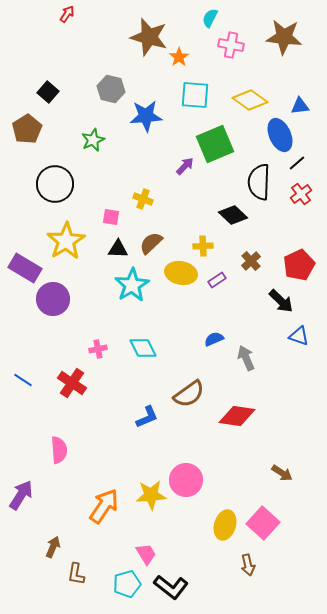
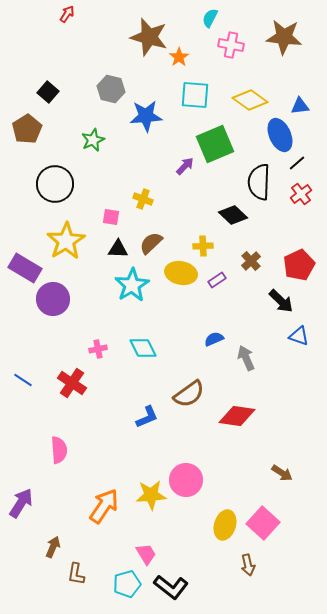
purple arrow at (21, 495): moved 8 px down
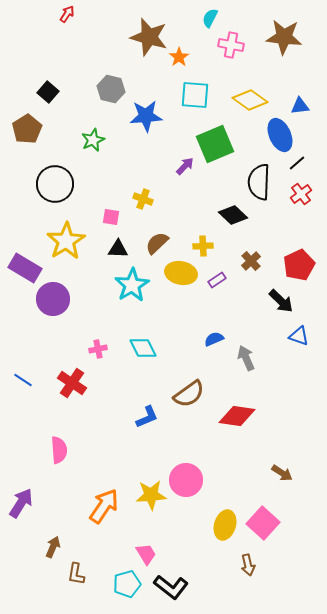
brown semicircle at (151, 243): moved 6 px right
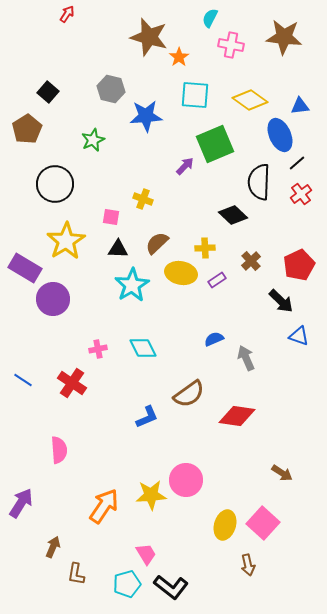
yellow cross at (203, 246): moved 2 px right, 2 px down
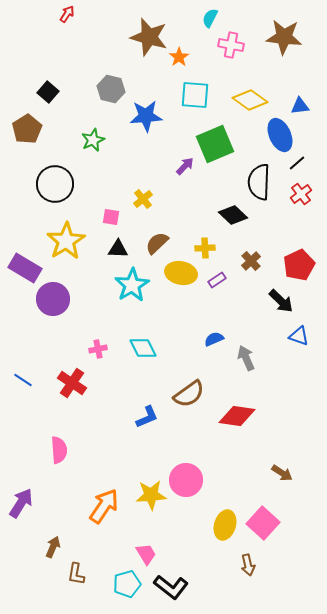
yellow cross at (143, 199): rotated 30 degrees clockwise
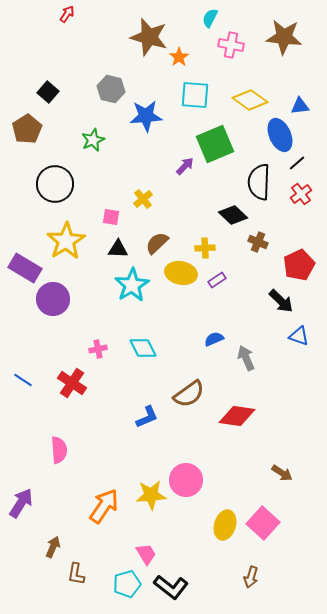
brown cross at (251, 261): moved 7 px right, 19 px up; rotated 24 degrees counterclockwise
brown arrow at (248, 565): moved 3 px right, 12 px down; rotated 30 degrees clockwise
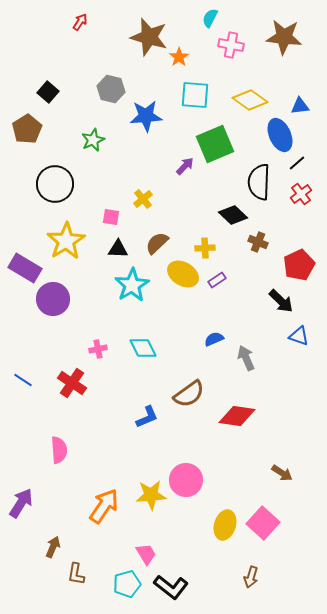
red arrow at (67, 14): moved 13 px right, 8 px down
yellow ellipse at (181, 273): moved 2 px right, 1 px down; rotated 20 degrees clockwise
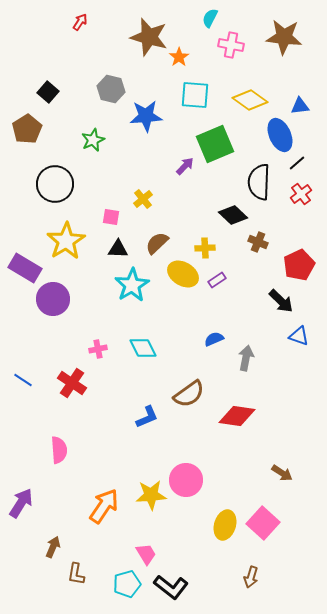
gray arrow at (246, 358): rotated 35 degrees clockwise
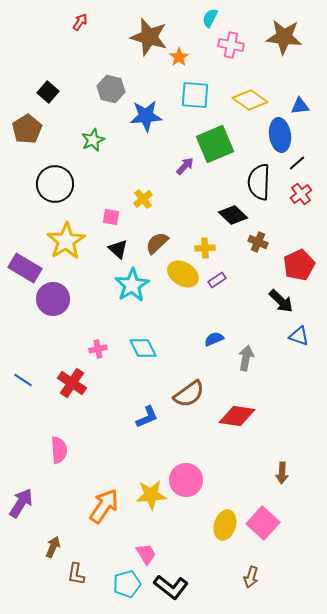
blue ellipse at (280, 135): rotated 16 degrees clockwise
black triangle at (118, 249): rotated 40 degrees clockwise
brown arrow at (282, 473): rotated 60 degrees clockwise
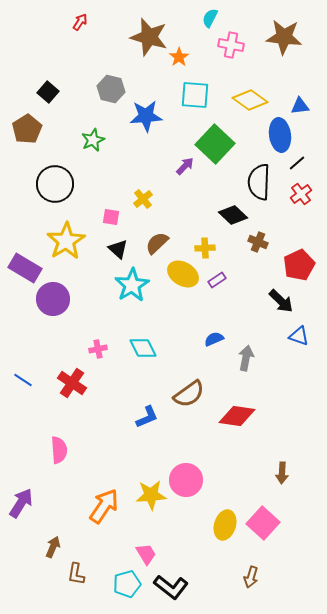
green square at (215, 144): rotated 24 degrees counterclockwise
